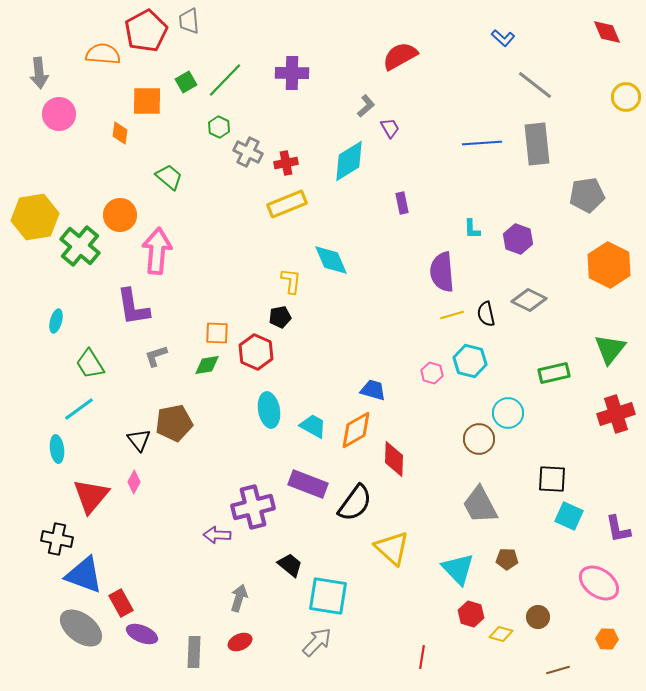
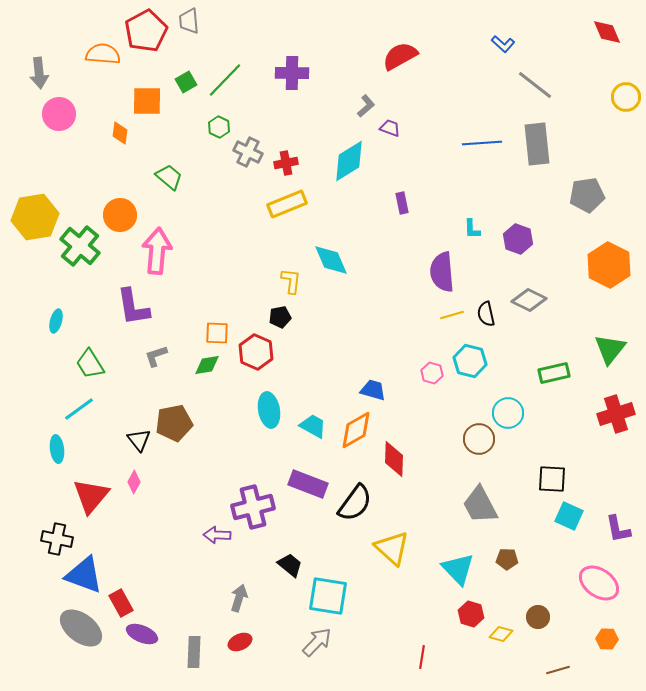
blue L-shape at (503, 38): moved 6 px down
purple trapezoid at (390, 128): rotated 40 degrees counterclockwise
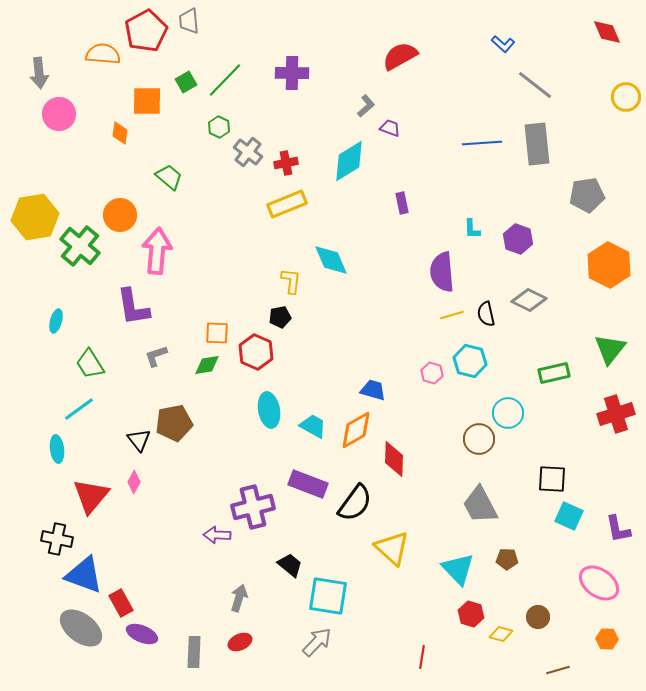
gray cross at (248, 152): rotated 12 degrees clockwise
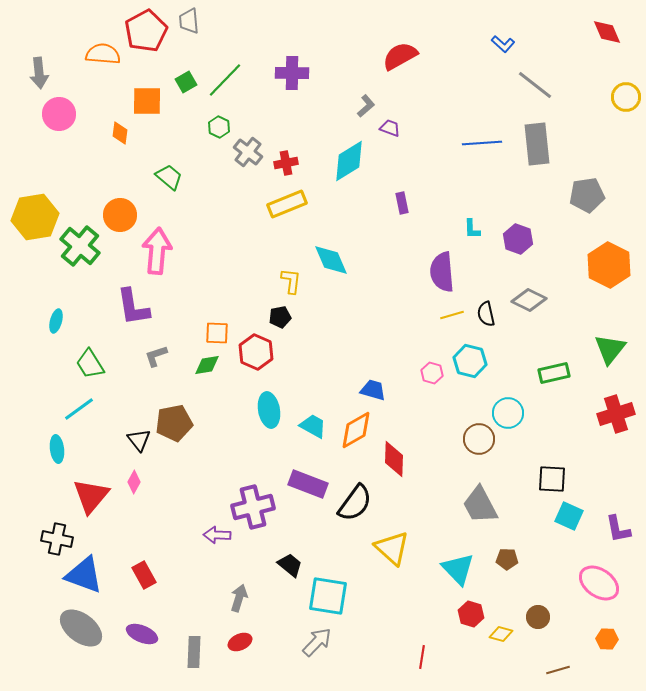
red rectangle at (121, 603): moved 23 px right, 28 px up
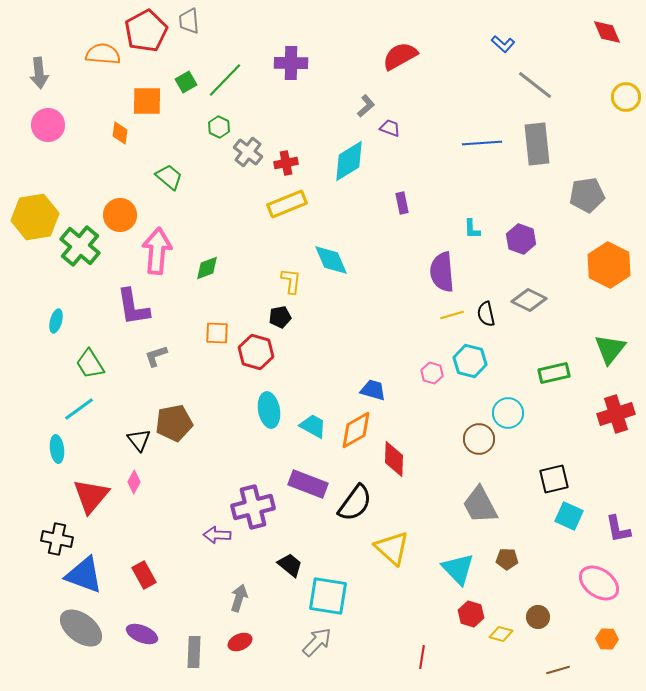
purple cross at (292, 73): moved 1 px left, 10 px up
pink circle at (59, 114): moved 11 px left, 11 px down
purple hexagon at (518, 239): moved 3 px right
red hexagon at (256, 352): rotated 8 degrees counterclockwise
green diamond at (207, 365): moved 97 px up; rotated 12 degrees counterclockwise
black square at (552, 479): moved 2 px right; rotated 16 degrees counterclockwise
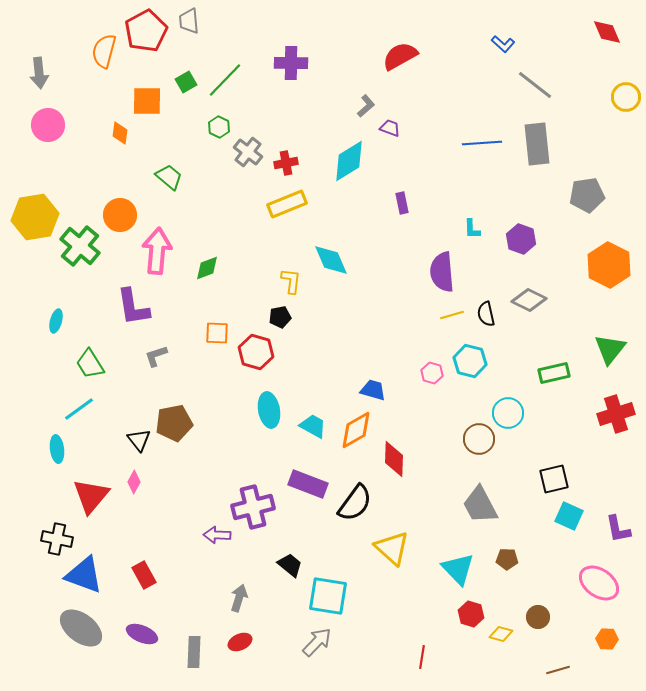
orange semicircle at (103, 54): moved 1 px right, 3 px up; rotated 80 degrees counterclockwise
